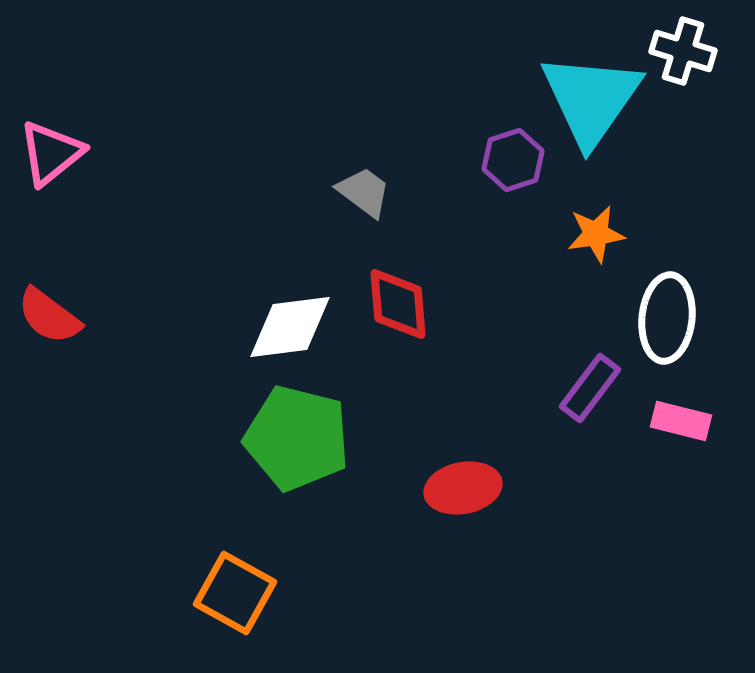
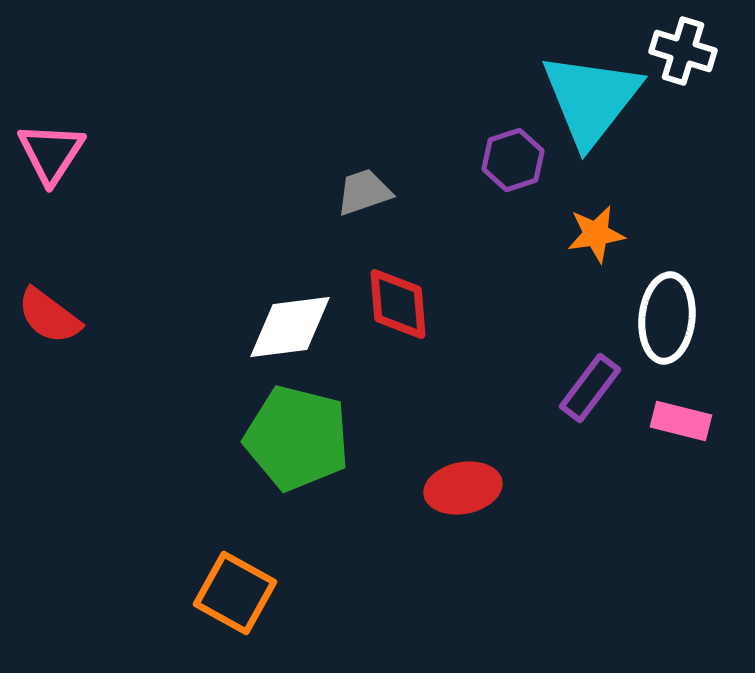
cyan triangle: rotated 3 degrees clockwise
pink triangle: rotated 18 degrees counterclockwise
gray trapezoid: rotated 56 degrees counterclockwise
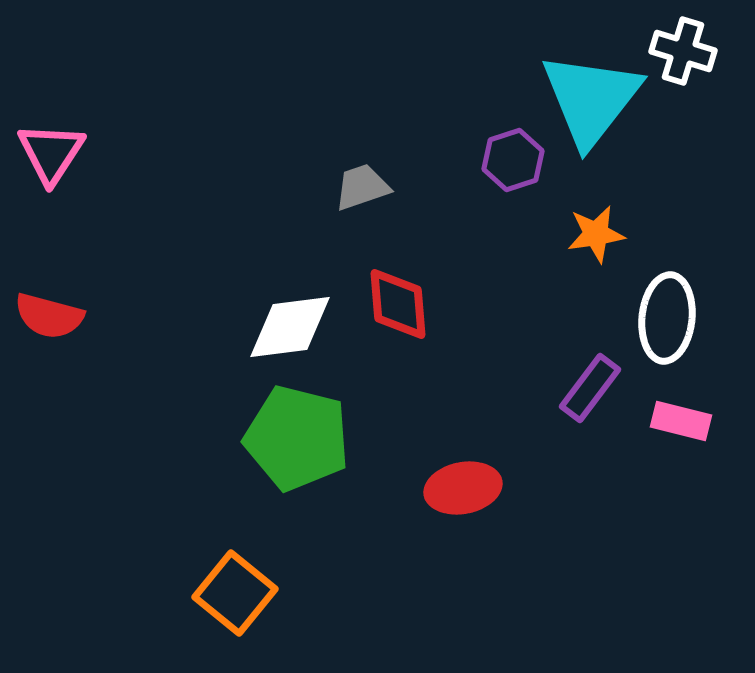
gray trapezoid: moved 2 px left, 5 px up
red semicircle: rotated 22 degrees counterclockwise
orange square: rotated 10 degrees clockwise
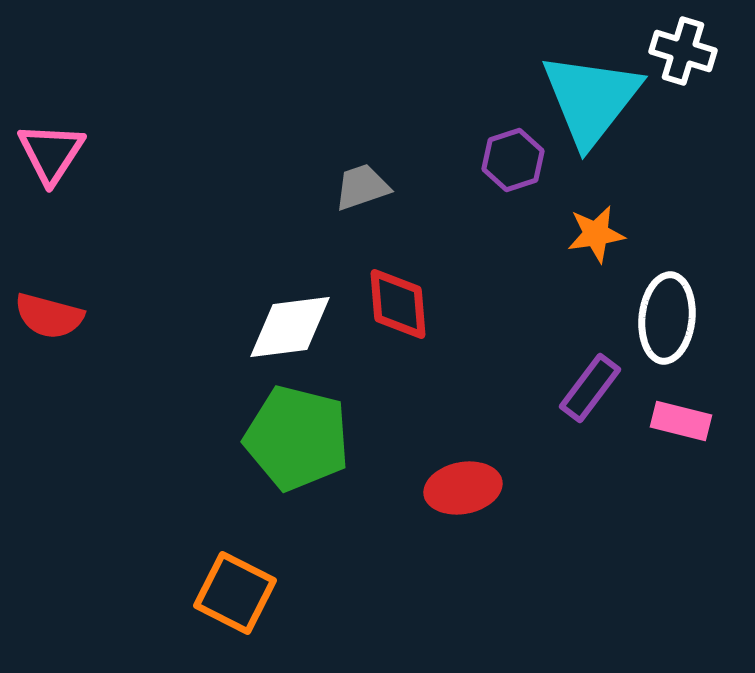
orange square: rotated 12 degrees counterclockwise
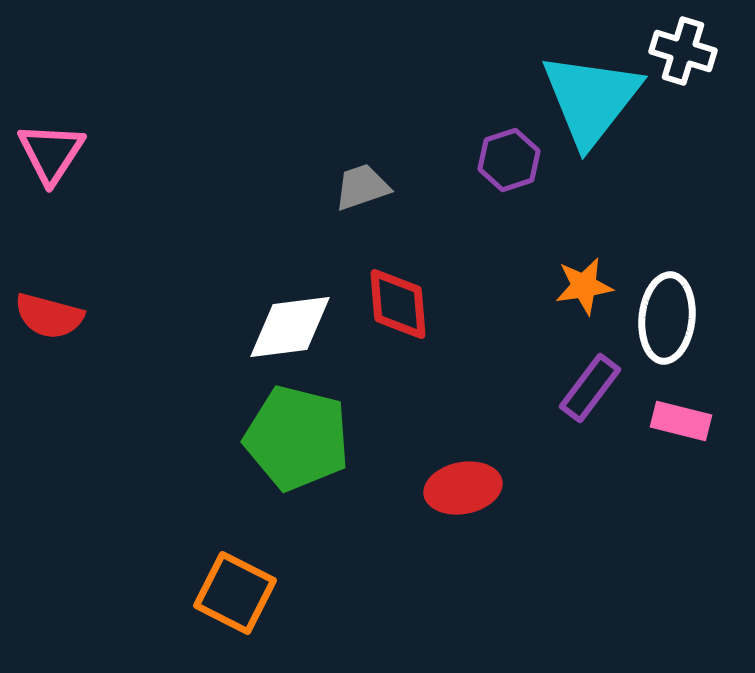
purple hexagon: moved 4 px left
orange star: moved 12 px left, 52 px down
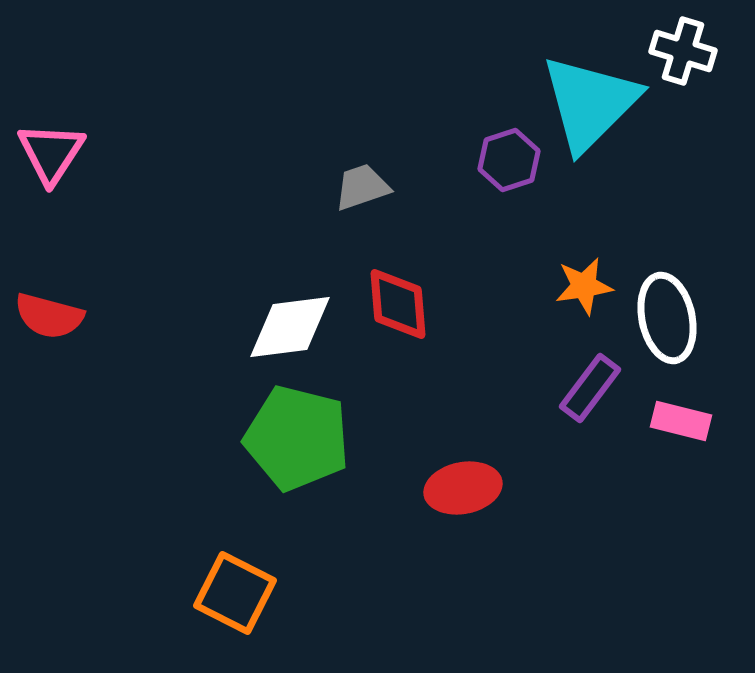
cyan triangle: moved 1 px left, 4 px down; rotated 7 degrees clockwise
white ellipse: rotated 18 degrees counterclockwise
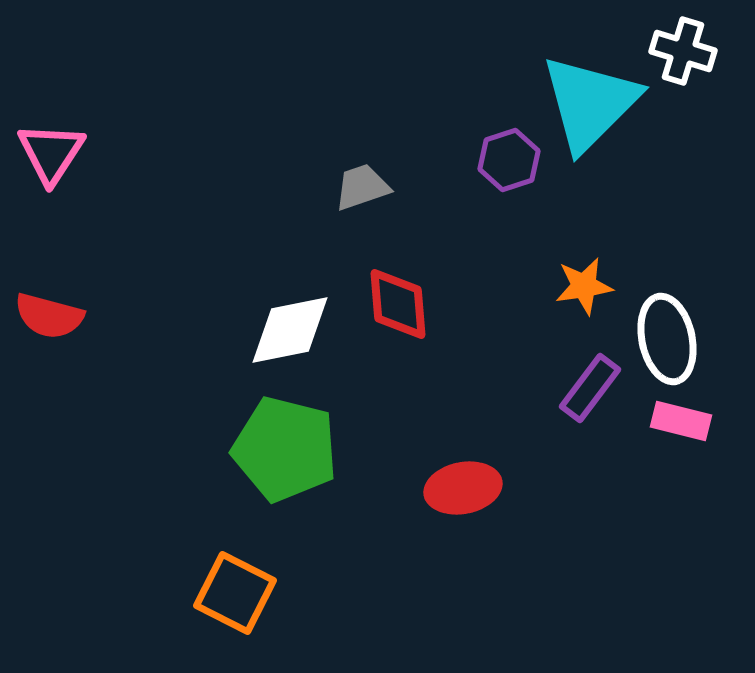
white ellipse: moved 21 px down
white diamond: moved 3 px down; rotated 4 degrees counterclockwise
green pentagon: moved 12 px left, 11 px down
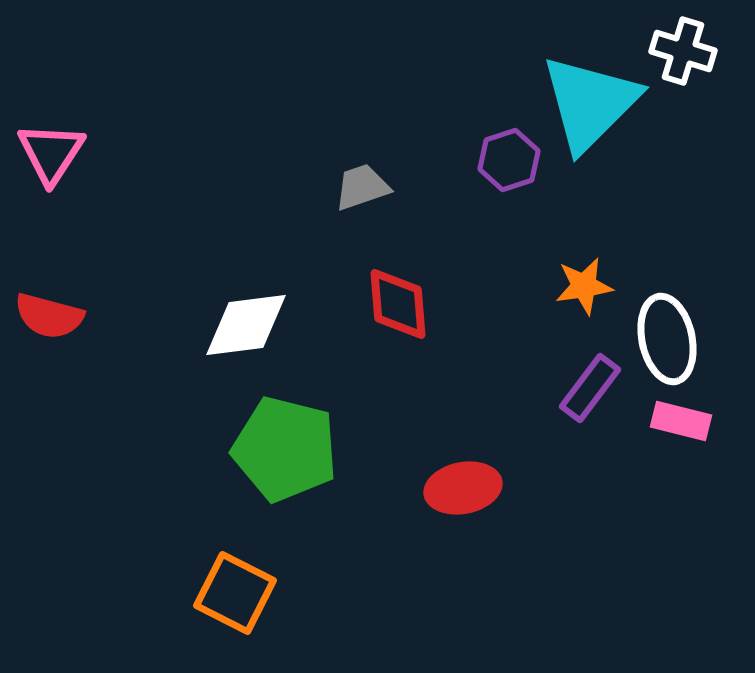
white diamond: moved 44 px left, 5 px up; rotated 4 degrees clockwise
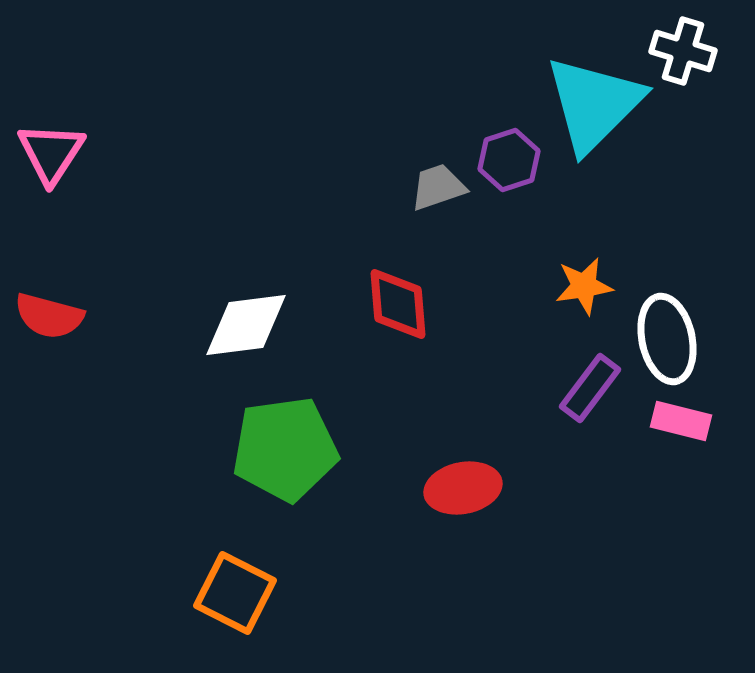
cyan triangle: moved 4 px right, 1 px down
gray trapezoid: moved 76 px right
green pentagon: rotated 22 degrees counterclockwise
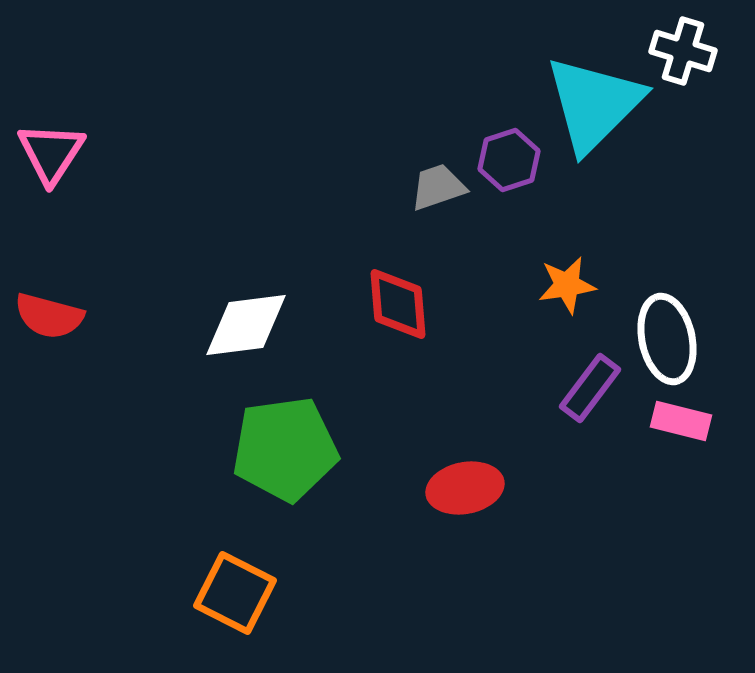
orange star: moved 17 px left, 1 px up
red ellipse: moved 2 px right
